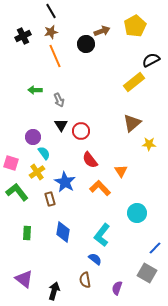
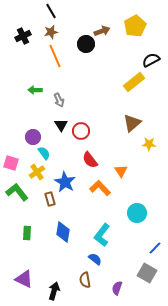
purple triangle: rotated 12 degrees counterclockwise
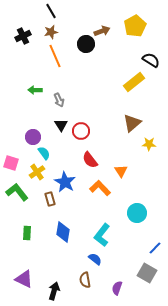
black semicircle: rotated 60 degrees clockwise
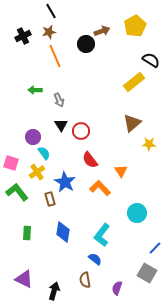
brown star: moved 2 px left
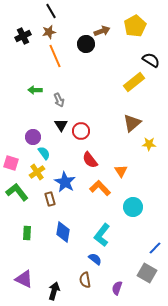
cyan circle: moved 4 px left, 6 px up
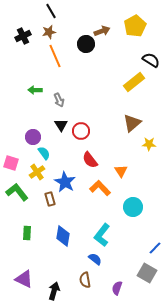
blue diamond: moved 4 px down
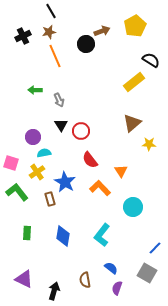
cyan semicircle: rotated 64 degrees counterclockwise
blue semicircle: moved 16 px right, 9 px down
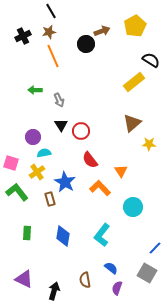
orange line: moved 2 px left
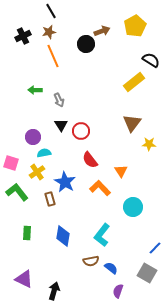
brown triangle: rotated 12 degrees counterclockwise
brown semicircle: moved 6 px right, 19 px up; rotated 91 degrees counterclockwise
purple semicircle: moved 1 px right, 3 px down
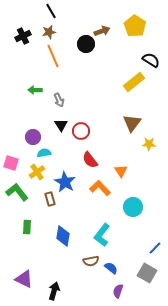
yellow pentagon: rotated 10 degrees counterclockwise
green rectangle: moved 6 px up
